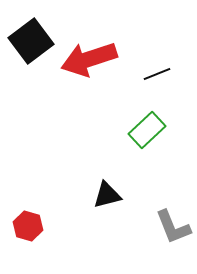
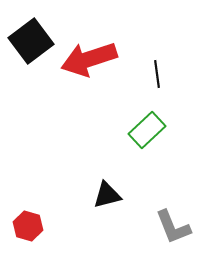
black line: rotated 76 degrees counterclockwise
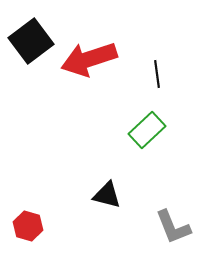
black triangle: rotated 28 degrees clockwise
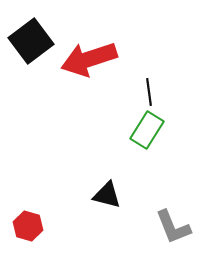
black line: moved 8 px left, 18 px down
green rectangle: rotated 15 degrees counterclockwise
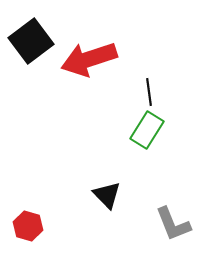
black triangle: rotated 32 degrees clockwise
gray L-shape: moved 3 px up
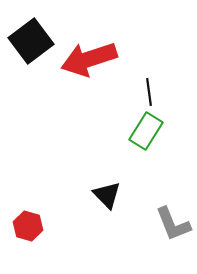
green rectangle: moved 1 px left, 1 px down
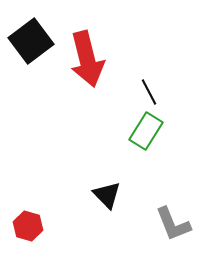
red arrow: moved 2 px left; rotated 86 degrees counterclockwise
black line: rotated 20 degrees counterclockwise
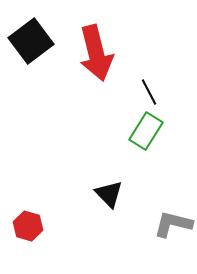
red arrow: moved 9 px right, 6 px up
black triangle: moved 2 px right, 1 px up
gray L-shape: rotated 126 degrees clockwise
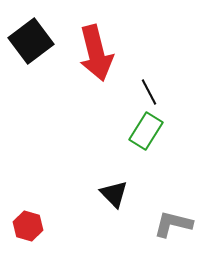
black triangle: moved 5 px right
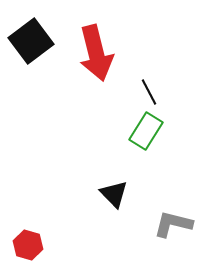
red hexagon: moved 19 px down
